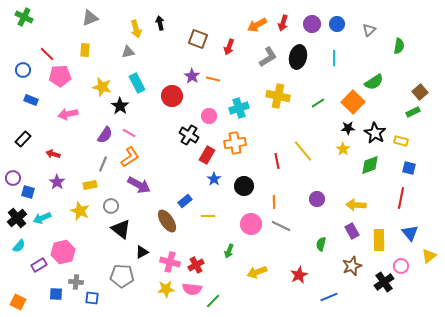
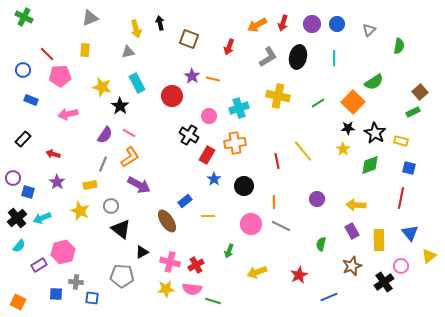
brown square at (198, 39): moved 9 px left
green line at (213, 301): rotated 63 degrees clockwise
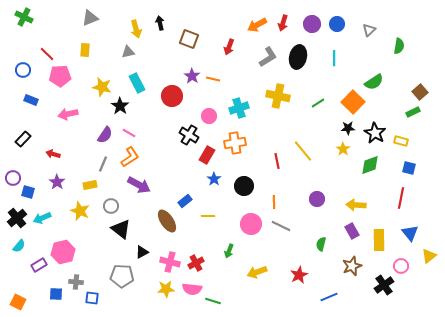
red cross at (196, 265): moved 2 px up
black cross at (384, 282): moved 3 px down
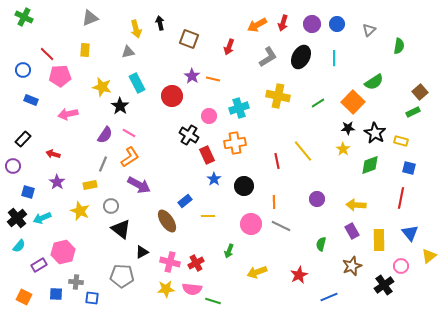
black ellipse at (298, 57): moved 3 px right; rotated 15 degrees clockwise
red rectangle at (207, 155): rotated 54 degrees counterclockwise
purple circle at (13, 178): moved 12 px up
orange square at (18, 302): moved 6 px right, 5 px up
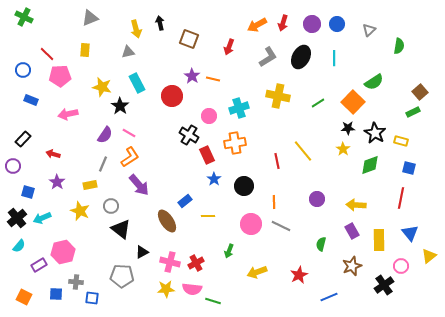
purple arrow at (139, 185): rotated 20 degrees clockwise
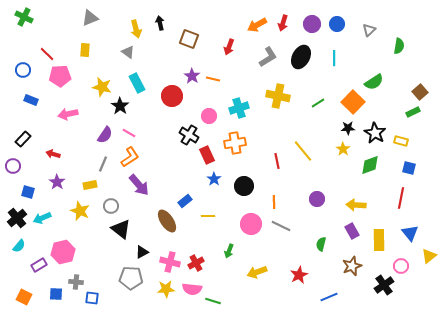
gray triangle at (128, 52): rotated 48 degrees clockwise
gray pentagon at (122, 276): moved 9 px right, 2 px down
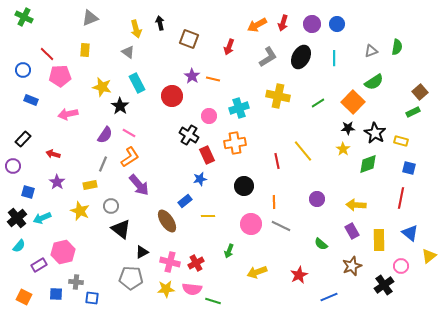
gray triangle at (369, 30): moved 2 px right, 21 px down; rotated 24 degrees clockwise
green semicircle at (399, 46): moved 2 px left, 1 px down
green diamond at (370, 165): moved 2 px left, 1 px up
blue star at (214, 179): moved 14 px left; rotated 24 degrees clockwise
blue triangle at (410, 233): rotated 12 degrees counterclockwise
green semicircle at (321, 244): rotated 64 degrees counterclockwise
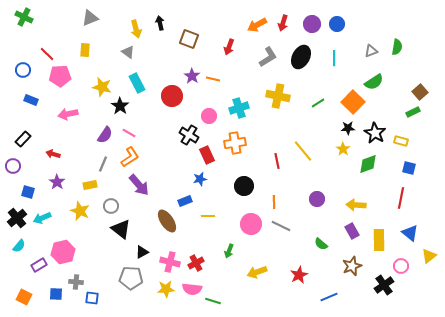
blue rectangle at (185, 201): rotated 16 degrees clockwise
